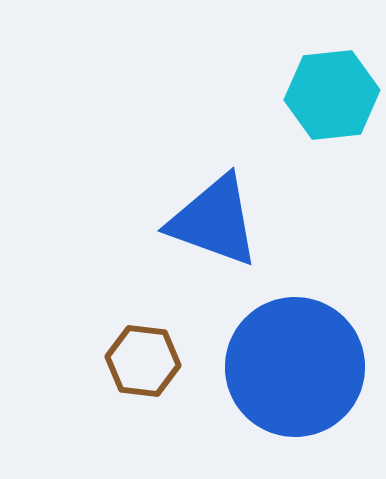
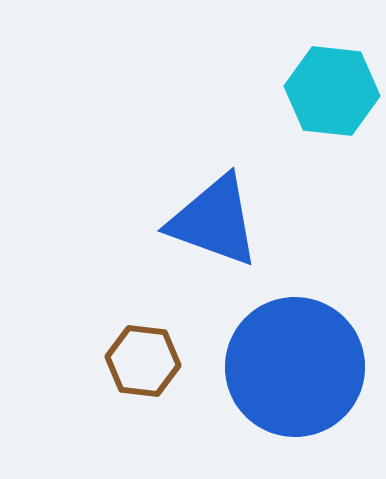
cyan hexagon: moved 4 px up; rotated 12 degrees clockwise
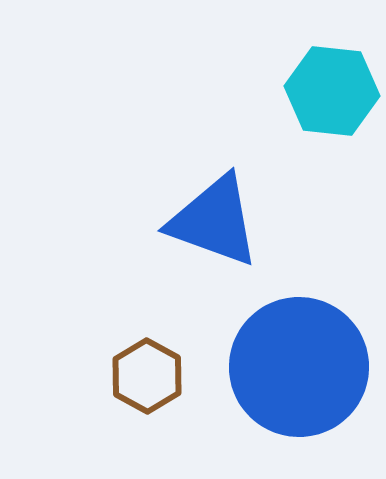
brown hexagon: moved 4 px right, 15 px down; rotated 22 degrees clockwise
blue circle: moved 4 px right
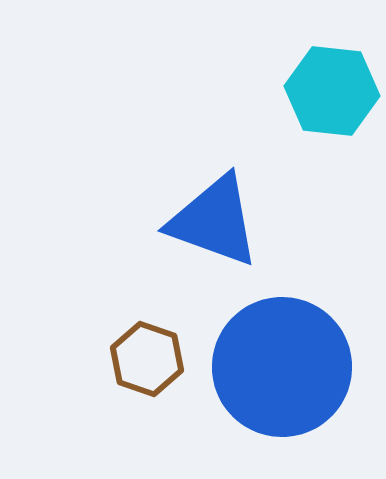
blue circle: moved 17 px left
brown hexagon: moved 17 px up; rotated 10 degrees counterclockwise
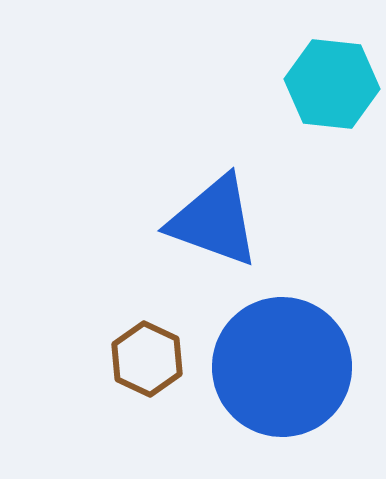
cyan hexagon: moved 7 px up
brown hexagon: rotated 6 degrees clockwise
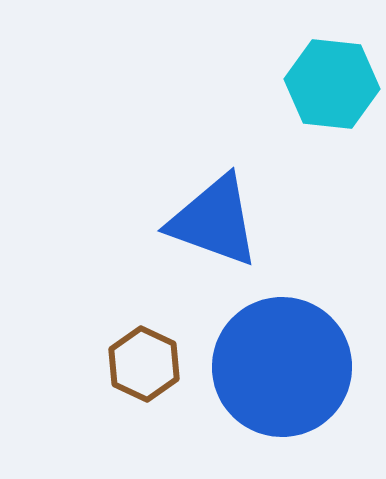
brown hexagon: moved 3 px left, 5 px down
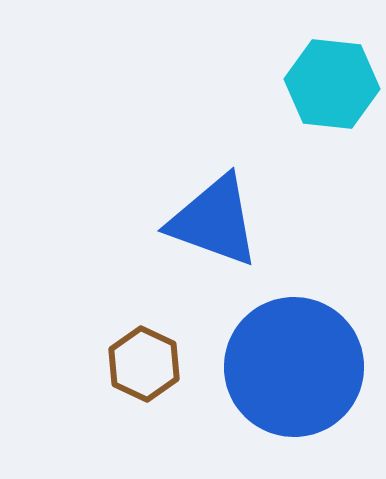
blue circle: moved 12 px right
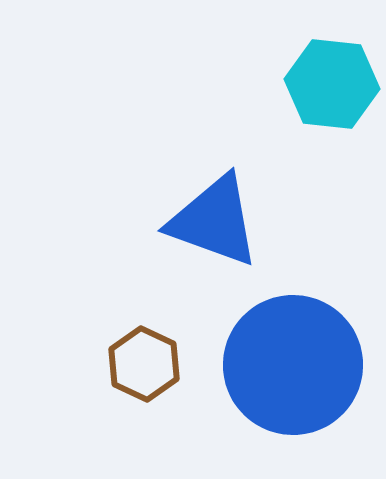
blue circle: moved 1 px left, 2 px up
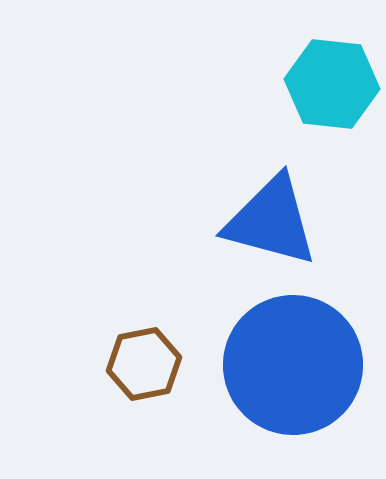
blue triangle: moved 57 px right; rotated 5 degrees counterclockwise
brown hexagon: rotated 24 degrees clockwise
